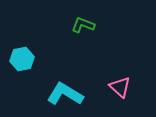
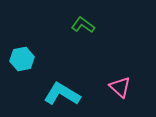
green L-shape: rotated 15 degrees clockwise
cyan L-shape: moved 3 px left
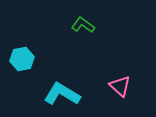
pink triangle: moved 1 px up
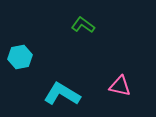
cyan hexagon: moved 2 px left, 2 px up
pink triangle: rotated 30 degrees counterclockwise
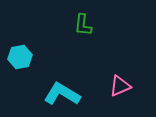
green L-shape: rotated 120 degrees counterclockwise
pink triangle: rotated 35 degrees counterclockwise
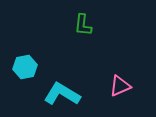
cyan hexagon: moved 5 px right, 10 px down
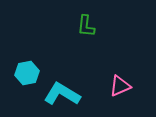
green L-shape: moved 3 px right, 1 px down
cyan hexagon: moved 2 px right, 6 px down
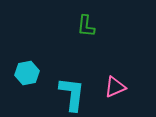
pink triangle: moved 5 px left, 1 px down
cyan L-shape: moved 10 px right; rotated 66 degrees clockwise
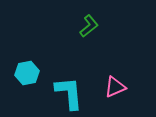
green L-shape: moved 3 px right; rotated 135 degrees counterclockwise
cyan L-shape: moved 3 px left, 1 px up; rotated 12 degrees counterclockwise
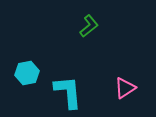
pink triangle: moved 10 px right, 1 px down; rotated 10 degrees counterclockwise
cyan L-shape: moved 1 px left, 1 px up
